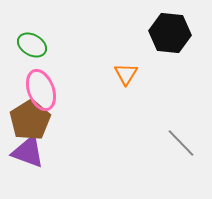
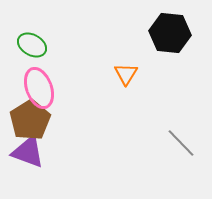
pink ellipse: moved 2 px left, 2 px up
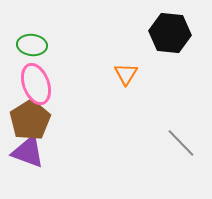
green ellipse: rotated 24 degrees counterclockwise
pink ellipse: moved 3 px left, 4 px up
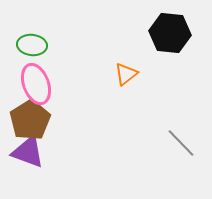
orange triangle: rotated 20 degrees clockwise
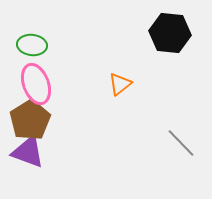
orange triangle: moved 6 px left, 10 px down
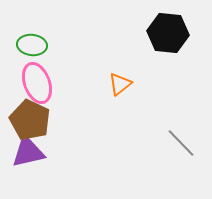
black hexagon: moved 2 px left
pink ellipse: moved 1 px right, 1 px up
brown pentagon: rotated 15 degrees counterclockwise
purple triangle: rotated 33 degrees counterclockwise
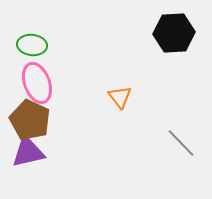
black hexagon: moved 6 px right; rotated 9 degrees counterclockwise
orange triangle: moved 13 px down; rotated 30 degrees counterclockwise
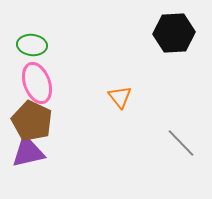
brown pentagon: moved 2 px right, 1 px down
